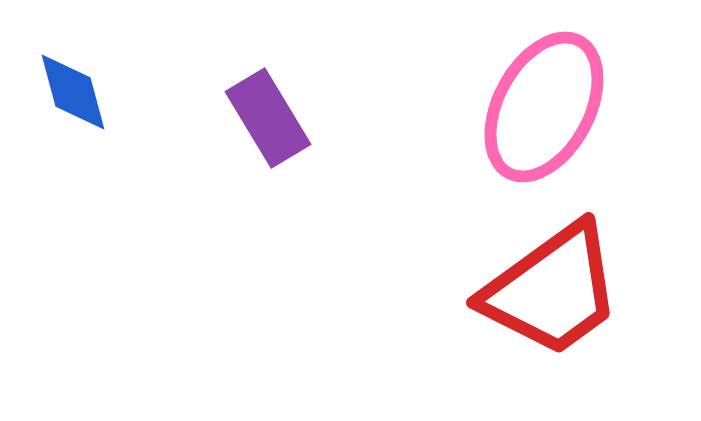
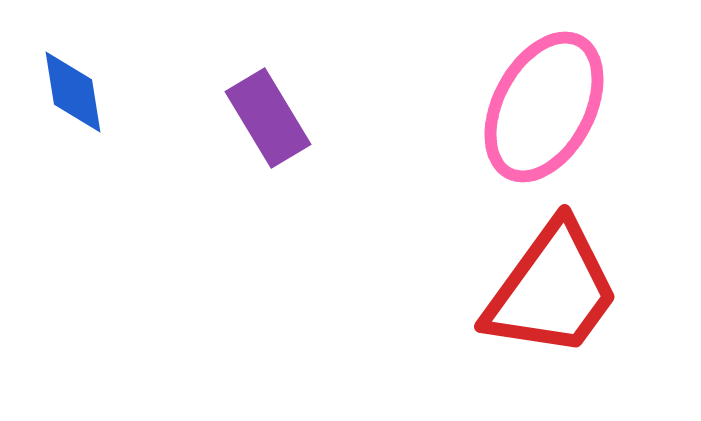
blue diamond: rotated 6 degrees clockwise
red trapezoid: rotated 18 degrees counterclockwise
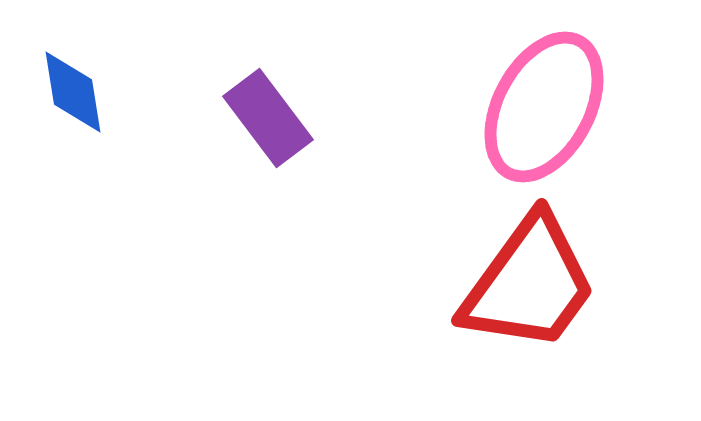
purple rectangle: rotated 6 degrees counterclockwise
red trapezoid: moved 23 px left, 6 px up
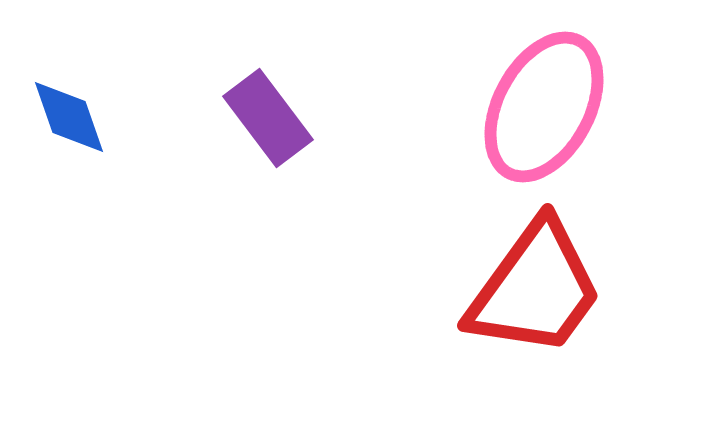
blue diamond: moved 4 px left, 25 px down; rotated 10 degrees counterclockwise
red trapezoid: moved 6 px right, 5 px down
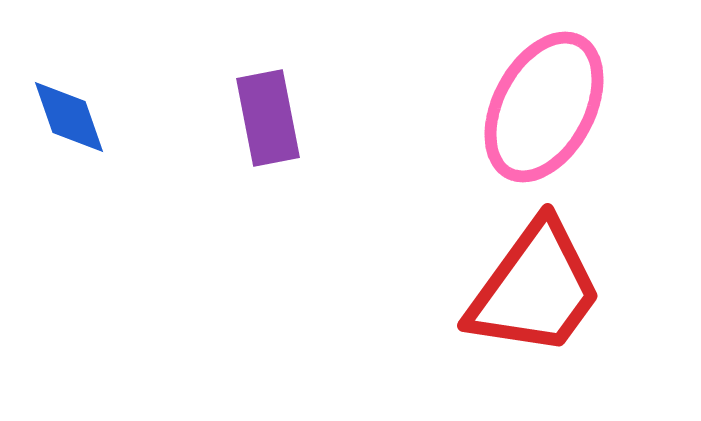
purple rectangle: rotated 26 degrees clockwise
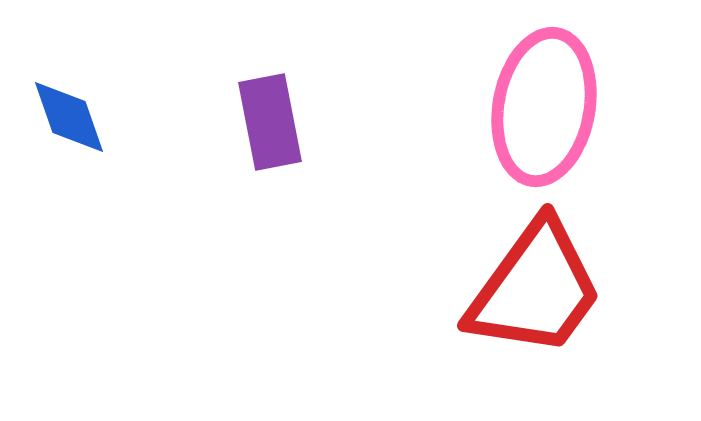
pink ellipse: rotated 18 degrees counterclockwise
purple rectangle: moved 2 px right, 4 px down
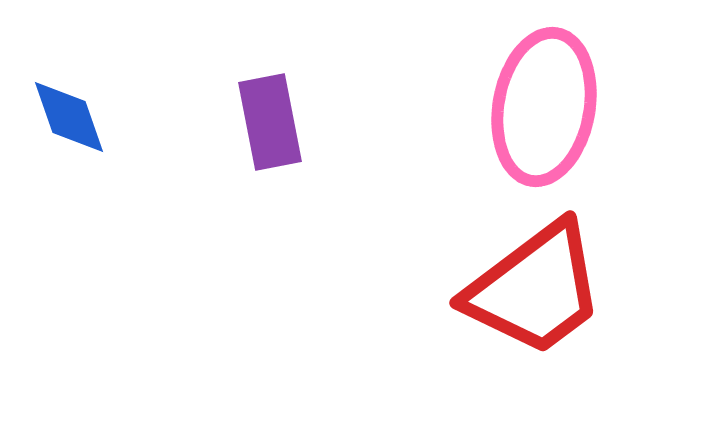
red trapezoid: rotated 17 degrees clockwise
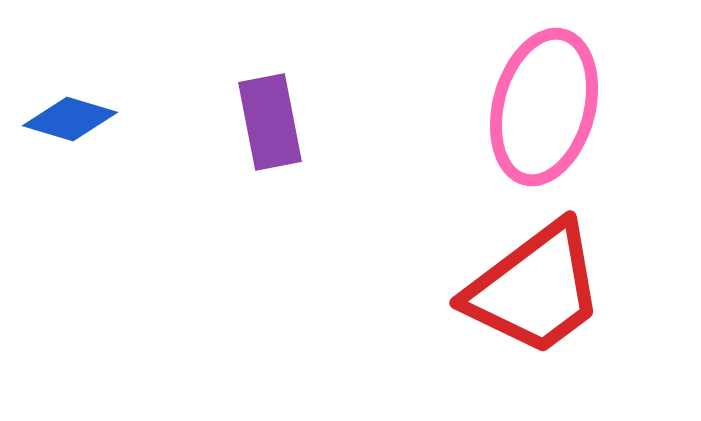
pink ellipse: rotated 5 degrees clockwise
blue diamond: moved 1 px right, 2 px down; rotated 54 degrees counterclockwise
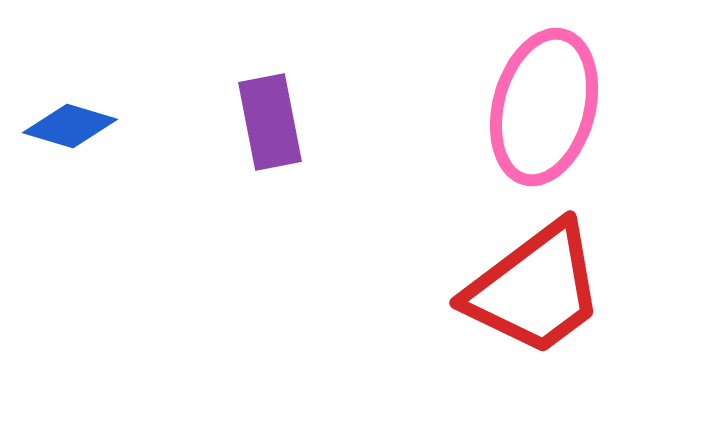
blue diamond: moved 7 px down
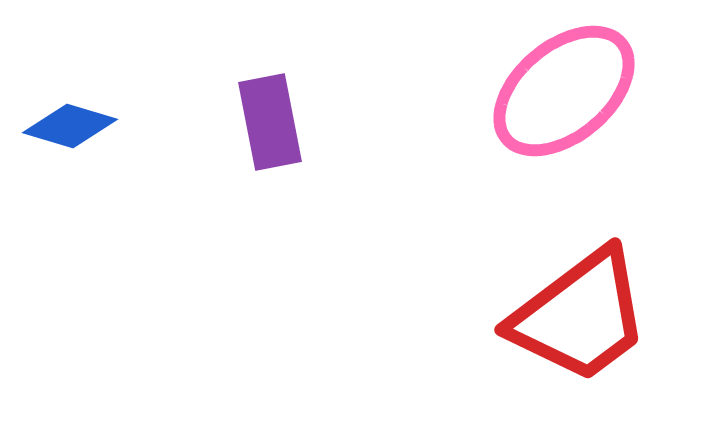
pink ellipse: moved 20 px right, 16 px up; rotated 35 degrees clockwise
red trapezoid: moved 45 px right, 27 px down
